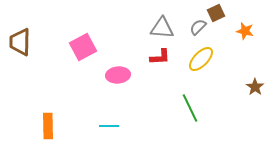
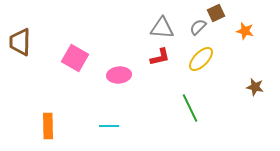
pink square: moved 8 px left, 11 px down; rotated 32 degrees counterclockwise
red L-shape: rotated 10 degrees counterclockwise
pink ellipse: moved 1 px right
brown star: rotated 24 degrees counterclockwise
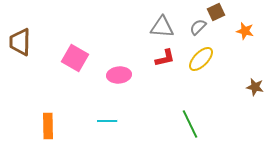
brown square: moved 1 px up
gray triangle: moved 1 px up
red L-shape: moved 5 px right, 1 px down
green line: moved 16 px down
cyan line: moved 2 px left, 5 px up
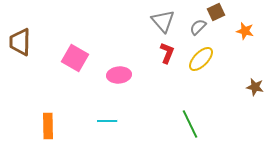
gray triangle: moved 1 px right, 6 px up; rotated 45 degrees clockwise
red L-shape: moved 2 px right, 5 px up; rotated 55 degrees counterclockwise
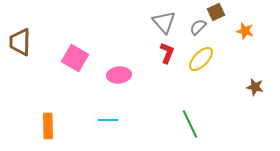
gray triangle: moved 1 px right, 1 px down
cyan line: moved 1 px right, 1 px up
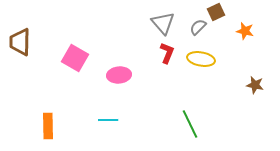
gray triangle: moved 1 px left, 1 px down
yellow ellipse: rotated 56 degrees clockwise
brown star: moved 2 px up
